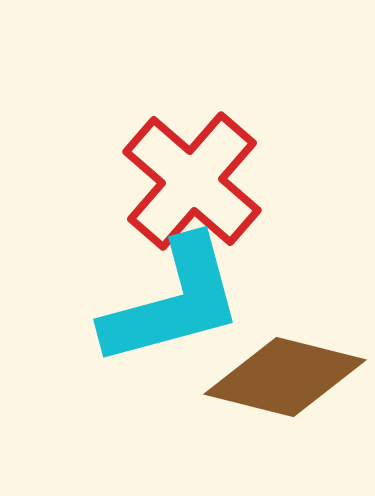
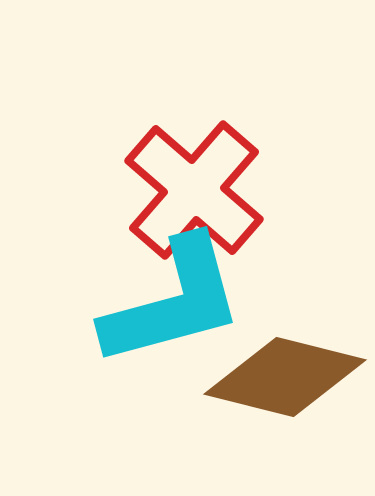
red cross: moved 2 px right, 9 px down
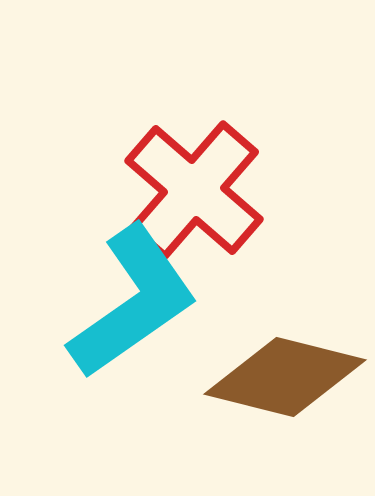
cyan L-shape: moved 40 px left; rotated 20 degrees counterclockwise
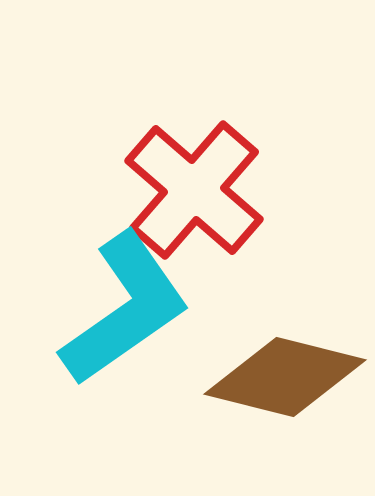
cyan L-shape: moved 8 px left, 7 px down
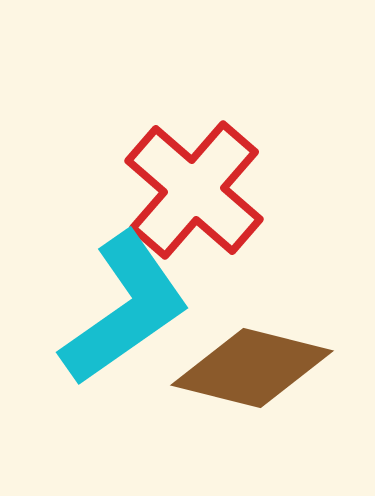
brown diamond: moved 33 px left, 9 px up
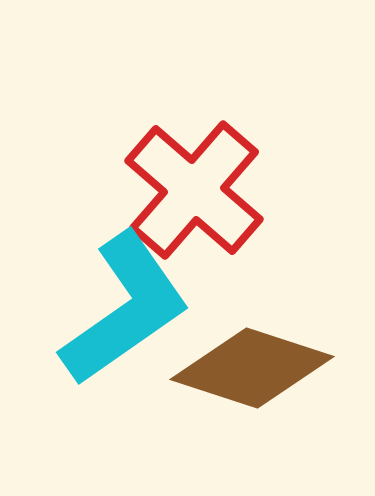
brown diamond: rotated 4 degrees clockwise
